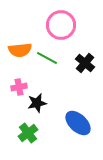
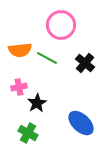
black star: rotated 18 degrees counterclockwise
blue ellipse: moved 3 px right
green cross: rotated 24 degrees counterclockwise
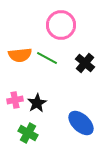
orange semicircle: moved 5 px down
pink cross: moved 4 px left, 13 px down
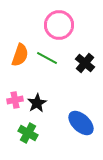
pink circle: moved 2 px left
orange semicircle: rotated 65 degrees counterclockwise
